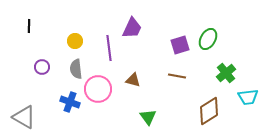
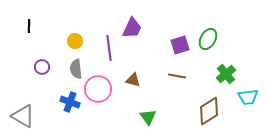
green cross: moved 1 px down
gray triangle: moved 1 px left, 1 px up
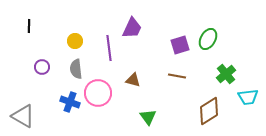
pink circle: moved 4 px down
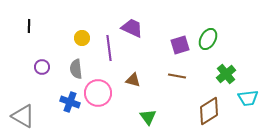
purple trapezoid: rotated 90 degrees counterclockwise
yellow circle: moved 7 px right, 3 px up
cyan trapezoid: moved 1 px down
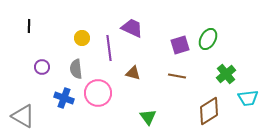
brown triangle: moved 7 px up
blue cross: moved 6 px left, 4 px up
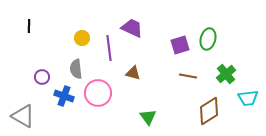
green ellipse: rotated 15 degrees counterclockwise
purple circle: moved 10 px down
brown line: moved 11 px right
blue cross: moved 2 px up
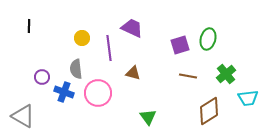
blue cross: moved 4 px up
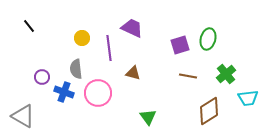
black line: rotated 40 degrees counterclockwise
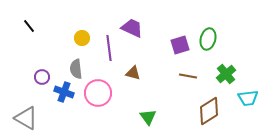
gray triangle: moved 3 px right, 2 px down
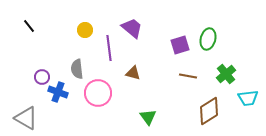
purple trapezoid: rotated 15 degrees clockwise
yellow circle: moved 3 px right, 8 px up
gray semicircle: moved 1 px right
blue cross: moved 6 px left
